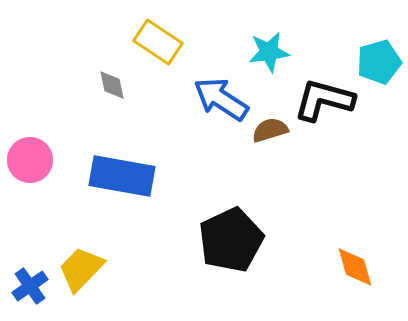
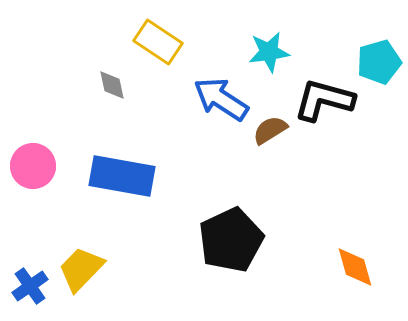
brown semicircle: rotated 15 degrees counterclockwise
pink circle: moved 3 px right, 6 px down
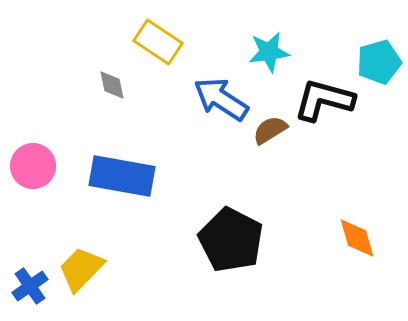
black pentagon: rotated 20 degrees counterclockwise
orange diamond: moved 2 px right, 29 px up
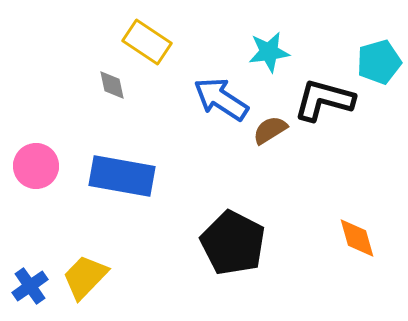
yellow rectangle: moved 11 px left
pink circle: moved 3 px right
black pentagon: moved 2 px right, 3 px down
yellow trapezoid: moved 4 px right, 8 px down
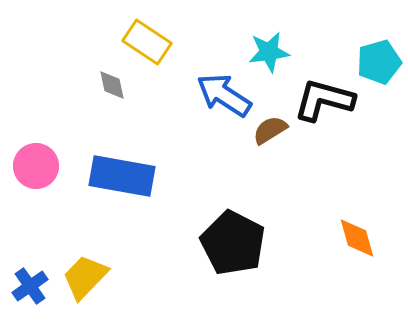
blue arrow: moved 3 px right, 4 px up
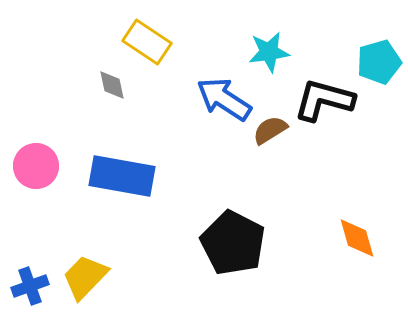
blue arrow: moved 4 px down
blue cross: rotated 15 degrees clockwise
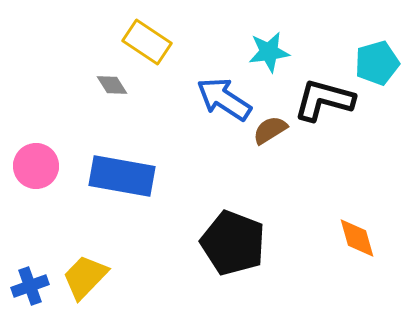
cyan pentagon: moved 2 px left, 1 px down
gray diamond: rotated 20 degrees counterclockwise
black pentagon: rotated 6 degrees counterclockwise
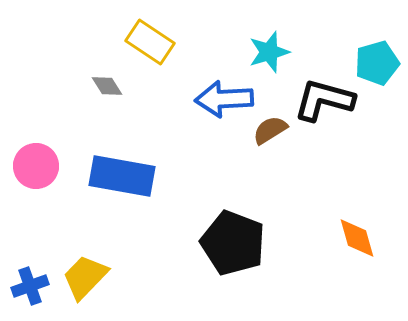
yellow rectangle: moved 3 px right
cyan star: rotated 9 degrees counterclockwise
gray diamond: moved 5 px left, 1 px down
blue arrow: rotated 36 degrees counterclockwise
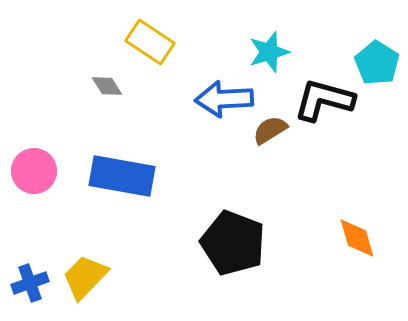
cyan pentagon: rotated 24 degrees counterclockwise
pink circle: moved 2 px left, 5 px down
blue cross: moved 3 px up
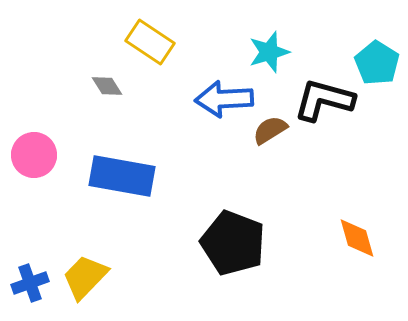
pink circle: moved 16 px up
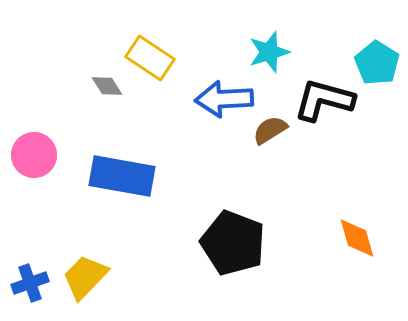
yellow rectangle: moved 16 px down
